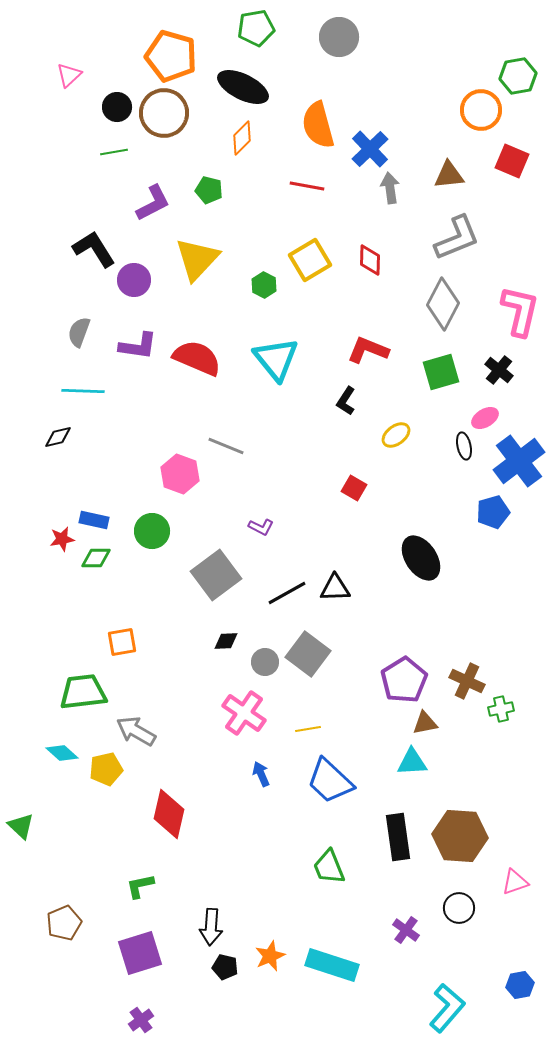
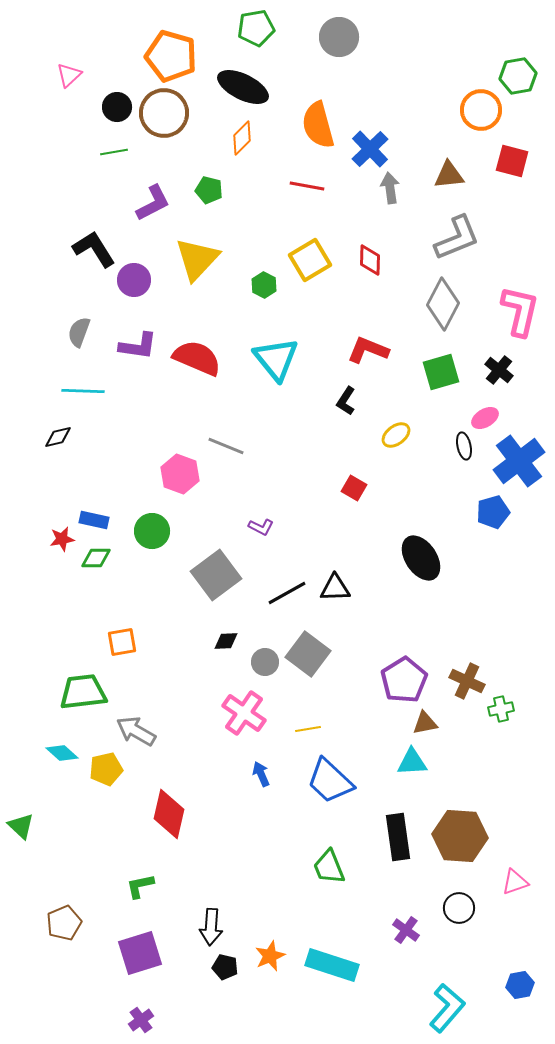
red square at (512, 161): rotated 8 degrees counterclockwise
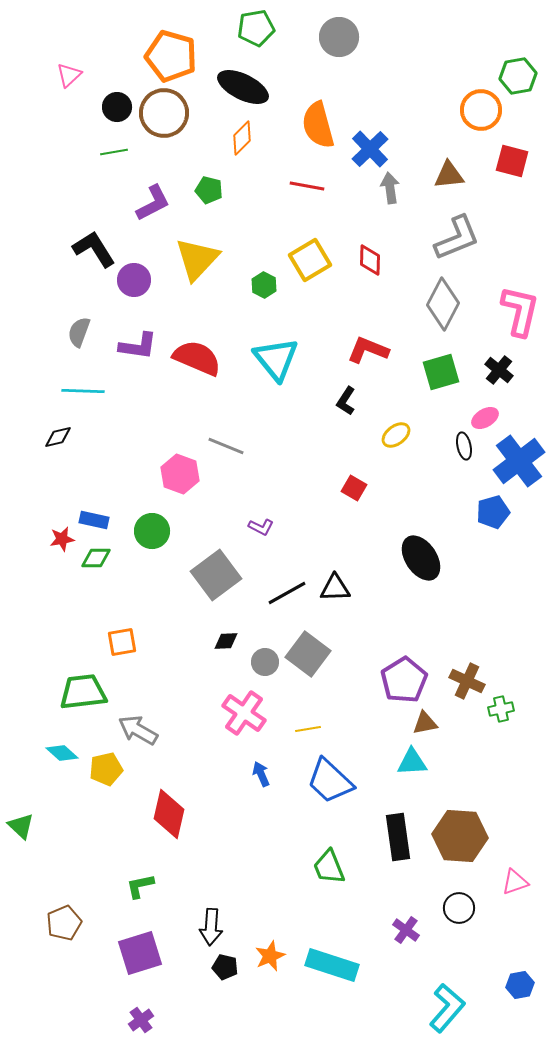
gray arrow at (136, 731): moved 2 px right, 1 px up
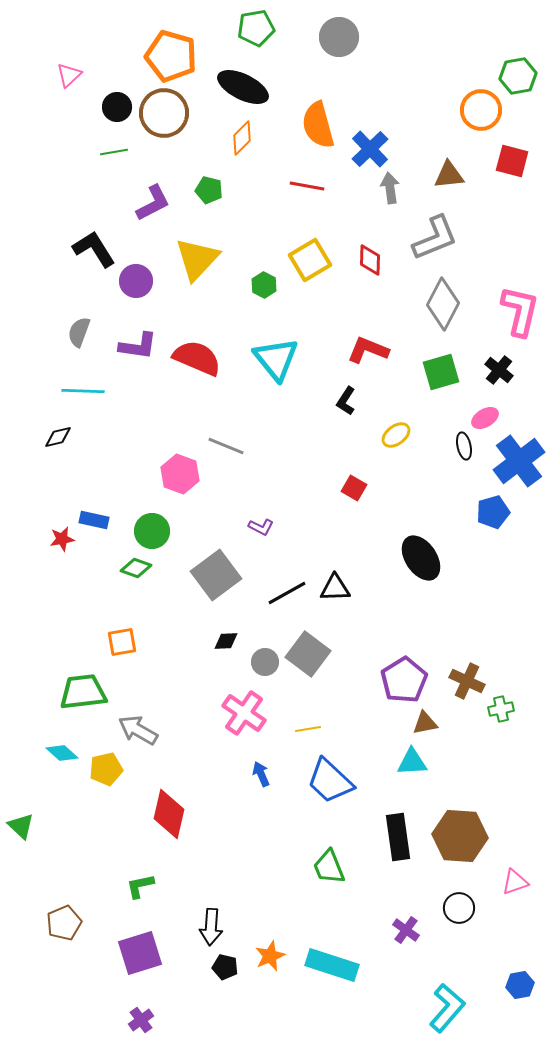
gray L-shape at (457, 238): moved 22 px left
purple circle at (134, 280): moved 2 px right, 1 px down
green diamond at (96, 558): moved 40 px right, 10 px down; rotated 20 degrees clockwise
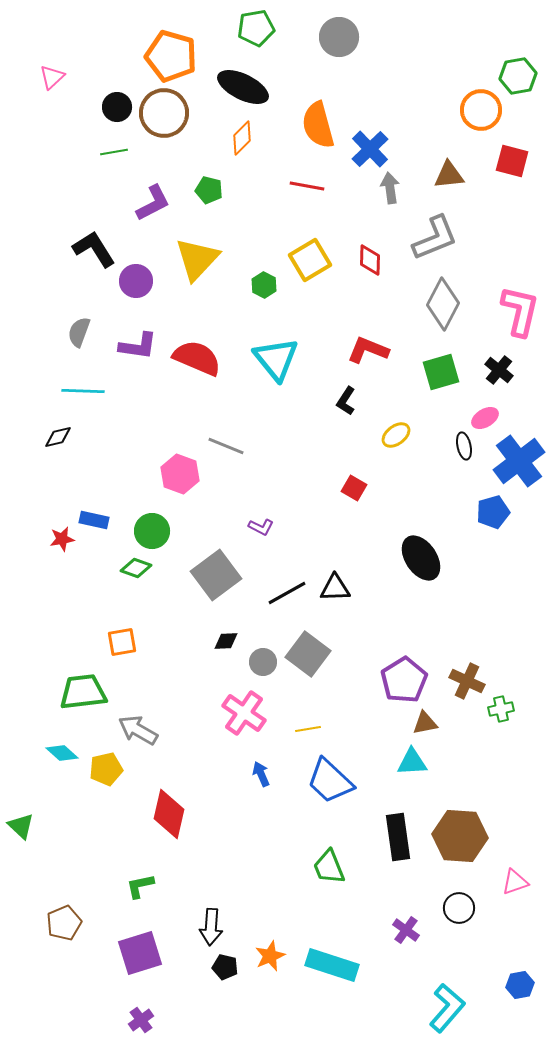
pink triangle at (69, 75): moved 17 px left, 2 px down
gray circle at (265, 662): moved 2 px left
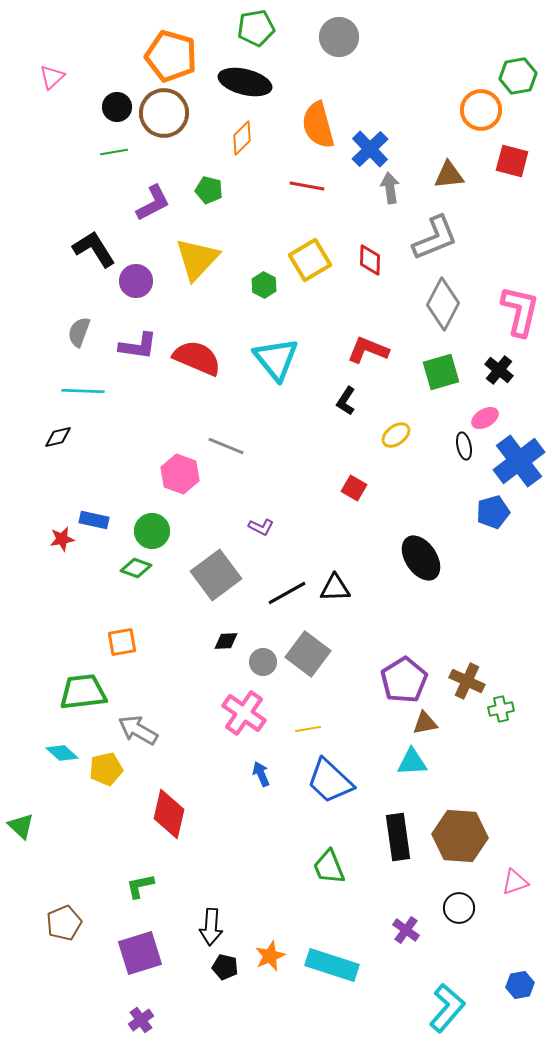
black ellipse at (243, 87): moved 2 px right, 5 px up; rotated 12 degrees counterclockwise
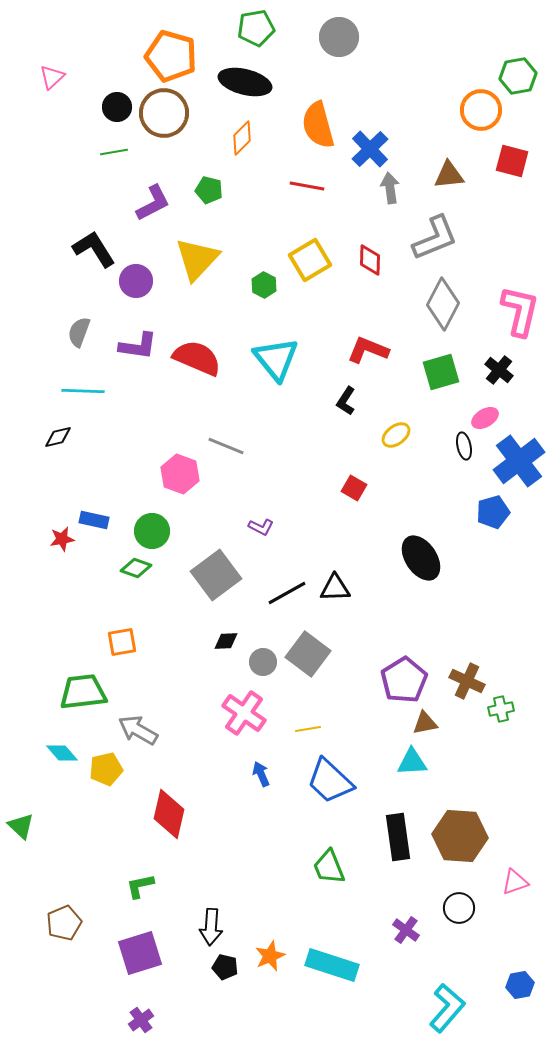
cyan diamond at (62, 753): rotated 8 degrees clockwise
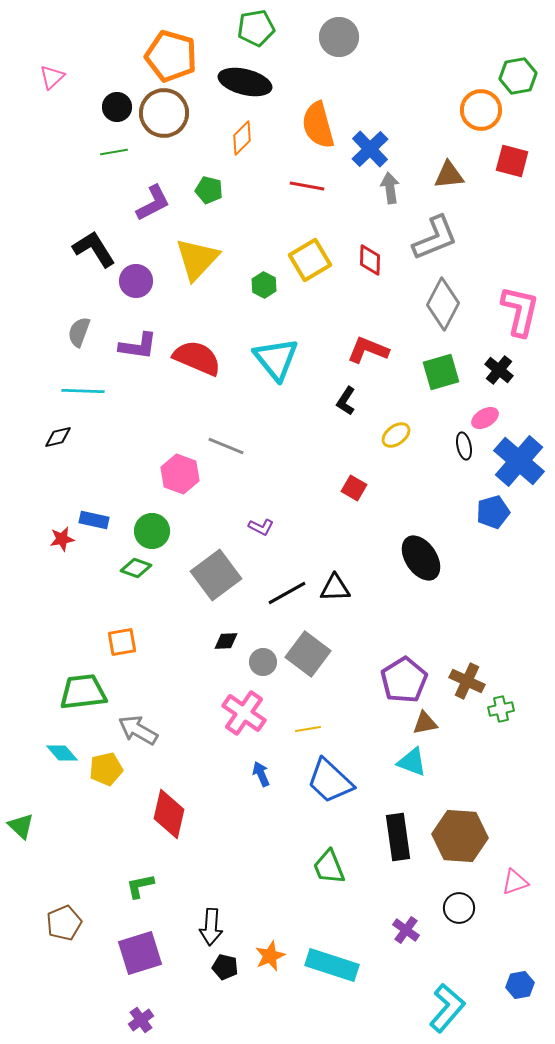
blue cross at (519, 461): rotated 12 degrees counterclockwise
cyan triangle at (412, 762): rotated 24 degrees clockwise
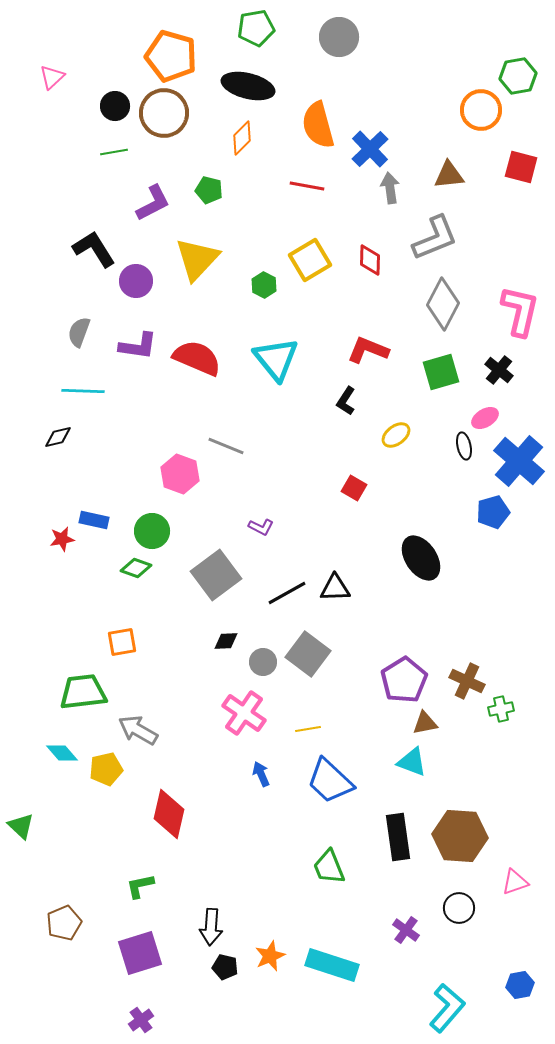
black ellipse at (245, 82): moved 3 px right, 4 px down
black circle at (117, 107): moved 2 px left, 1 px up
red square at (512, 161): moved 9 px right, 6 px down
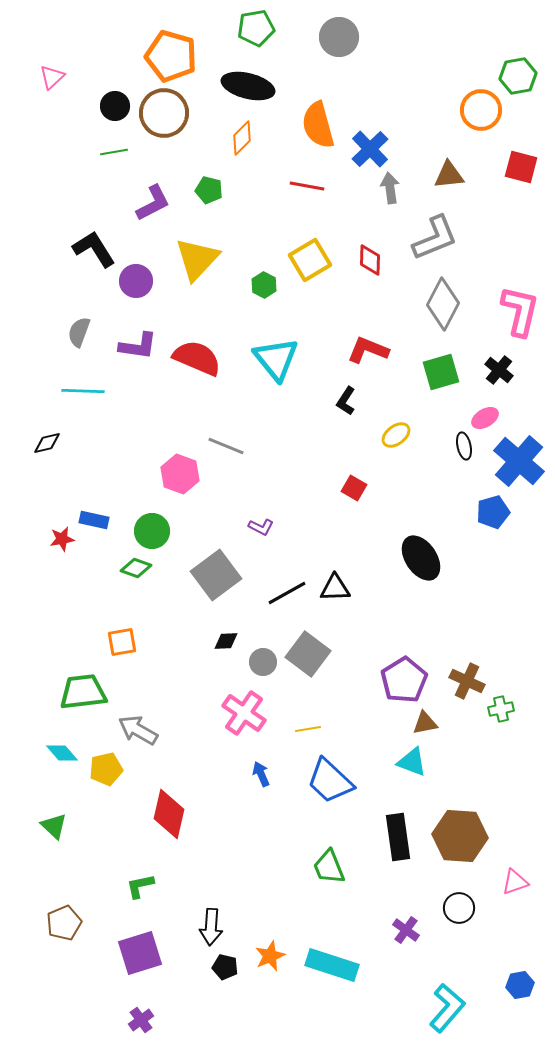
black diamond at (58, 437): moved 11 px left, 6 px down
green triangle at (21, 826): moved 33 px right
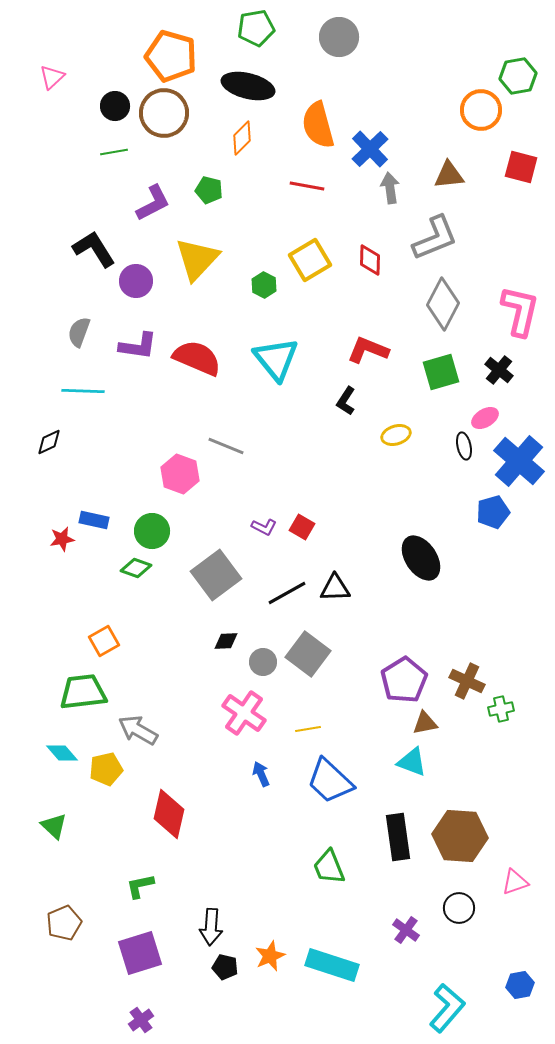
yellow ellipse at (396, 435): rotated 20 degrees clockwise
black diamond at (47, 443): moved 2 px right, 1 px up; rotated 12 degrees counterclockwise
red square at (354, 488): moved 52 px left, 39 px down
purple L-shape at (261, 527): moved 3 px right
orange square at (122, 642): moved 18 px left, 1 px up; rotated 20 degrees counterclockwise
